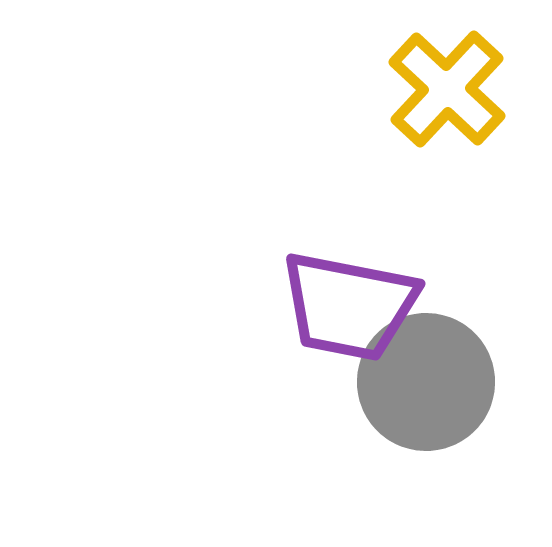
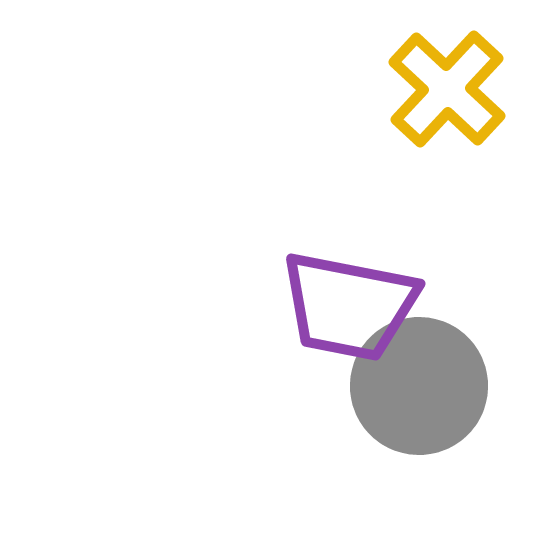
gray circle: moved 7 px left, 4 px down
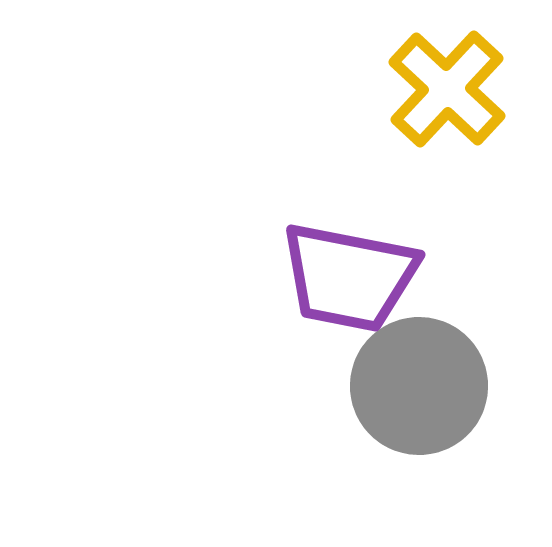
purple trapezoid: moved 29 px up
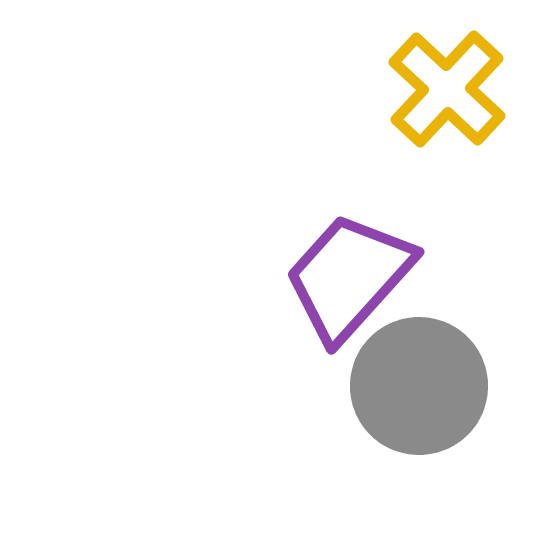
purple trapezoid: rotated 121 degrees clockwise
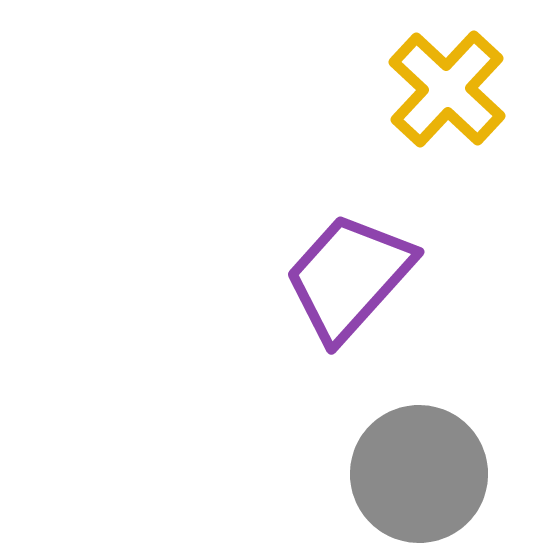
gray circle: moved 88 px down
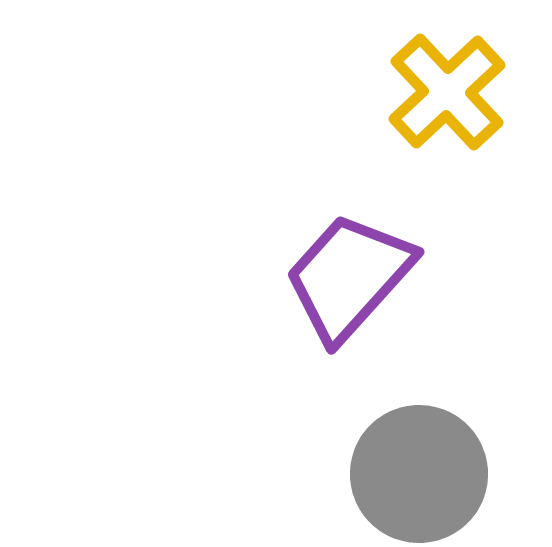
yellow cross: moved 3 px down; rotated 4 degrees clockwise
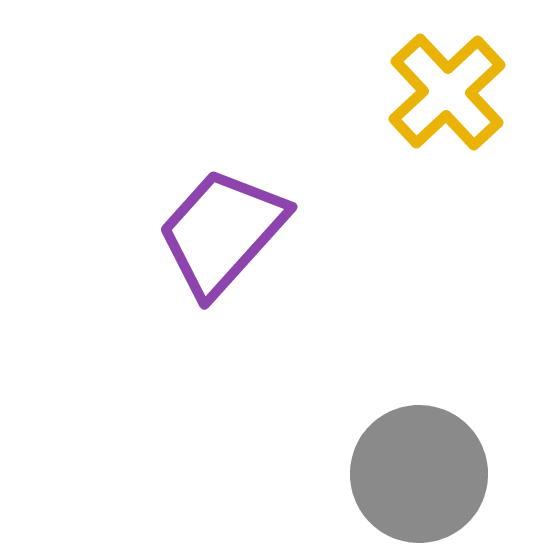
purple trapezoid: moved 127 px left, 45 px up
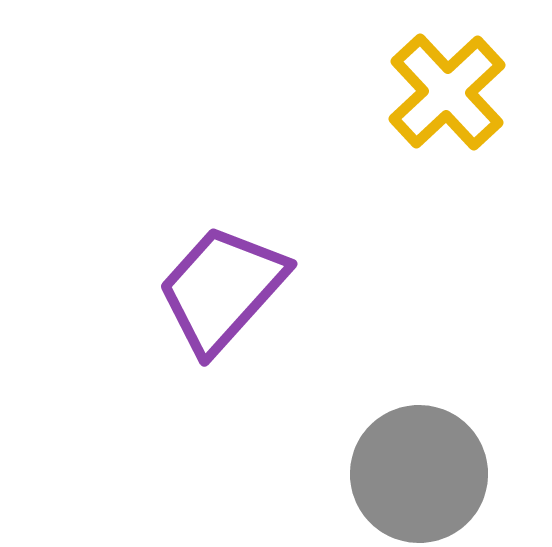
purple trapezoid: moved 57 px down
